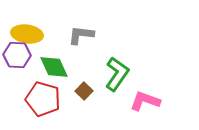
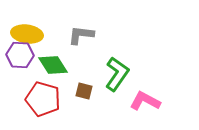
purple hexagon: moved 3 px right
green diamond: moved 1 px left, 2 px up; rotated 8 degrees counterclockwise
brown square: rotated 30 degrees counterclockwise
pink L-shape: rotated 8 degrees clockwise
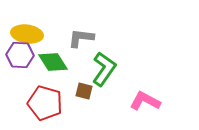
gray L-shape: moved 3 px down
green diamond: moved 3 px up
green L-shape: moved 13 px left, 5 px up
red pentagon: moved 2 px right, 4 px down
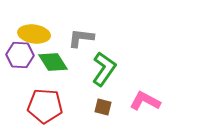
yellow ellipse: moved 7 px right
brown square: moved 19 px right, 16 px down
red pentagon: moved 3 px down; rotated 12 degrees counterclockwise
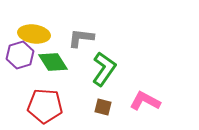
purple hexagon: rotated 20 degrees counterclockwise
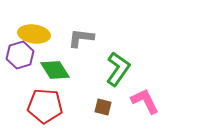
green diamond: moved 2 px right, 8 px down
green L-shape: moved 14 px right
pink L-shape: rotated 36 degrees clockwise
